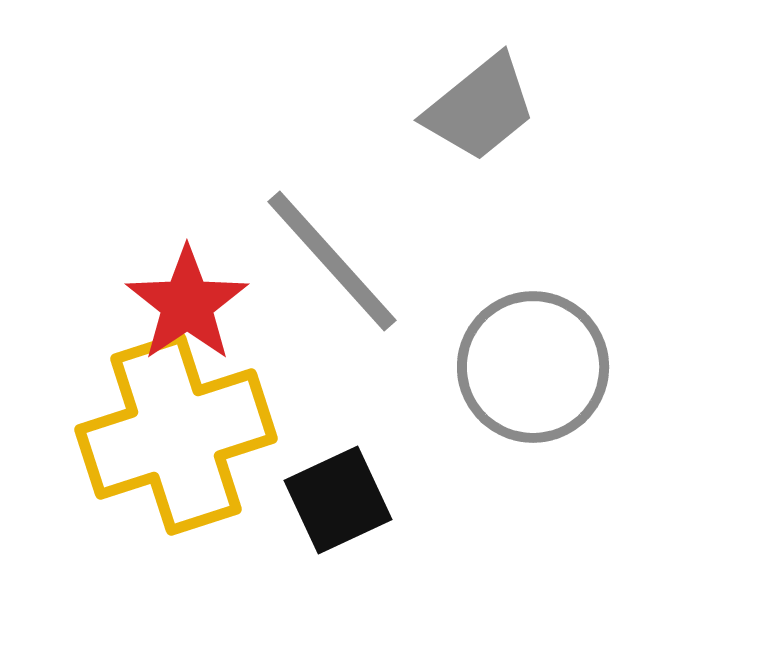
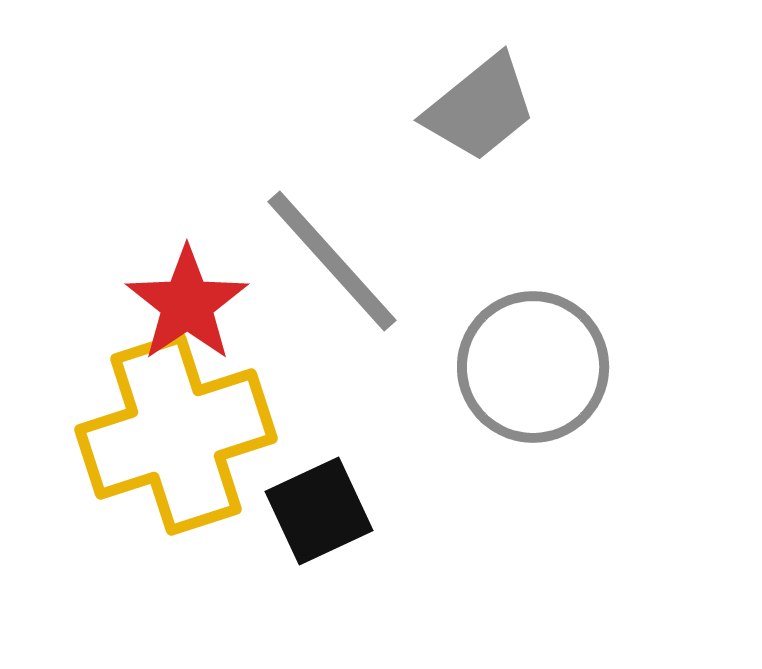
black square: moved 19 px left, 11 px down
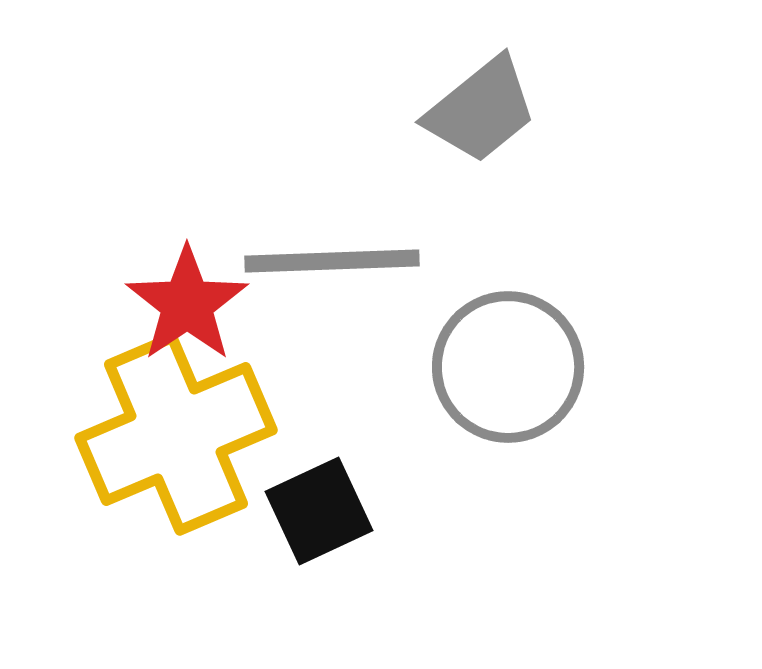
gray trapezoid: moved 1 px right, 2 px down
gray line: rotated 50 degrees counterclockwise
gray circle: moved 25 px left
yellow cross: rotated 5 degrees counterclockwise
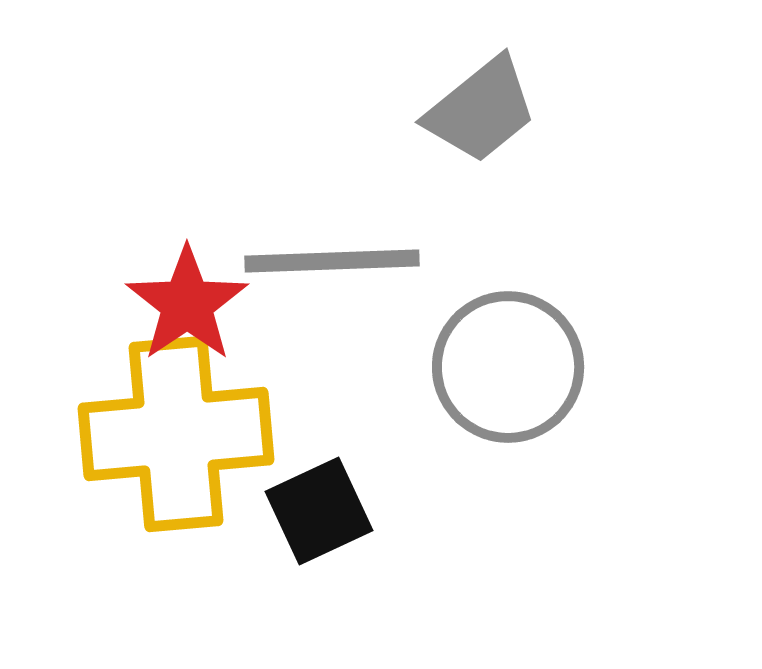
yellow cross: rotated 18 degrees clockwise
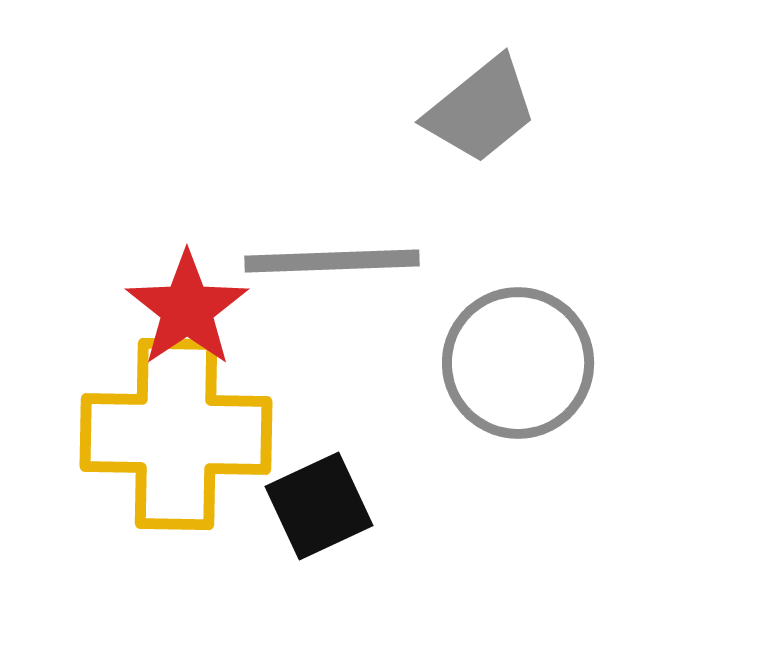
red star: moved 5 px down
gray circle: moved 10 px right, 4 px up
yellow cross: rotated 6 degrees clockwise
black square: moved 5 px up
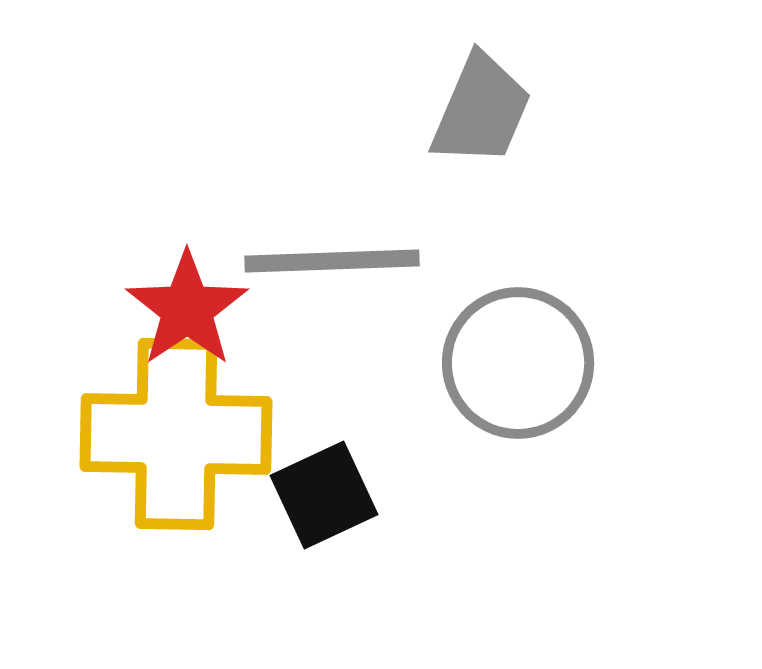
gray trapezoid: rotated 28 degrees counterclockwise
black square: moved 5 px right, 11 px up
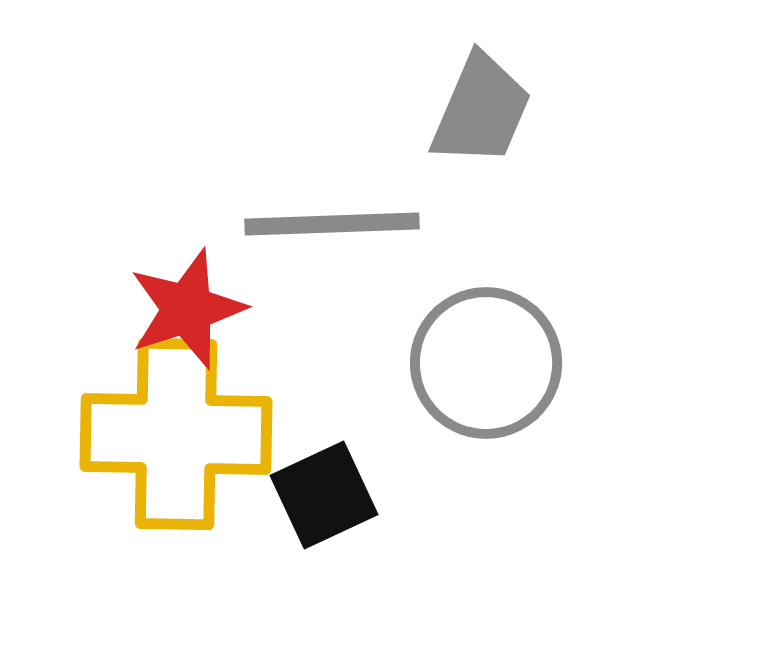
gray line: moved 37 px up
red star: rotated 16 degrees clockwise
gray circle: moved 32 px left
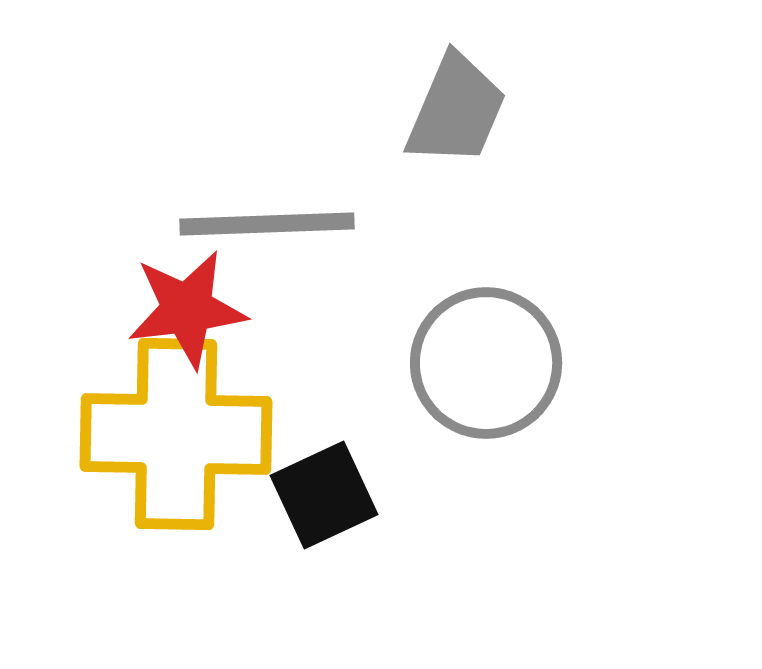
gray trapezoid: moved 25 px left
gray line: moved 65 px left
red star: rotated 11 degrees clockwise
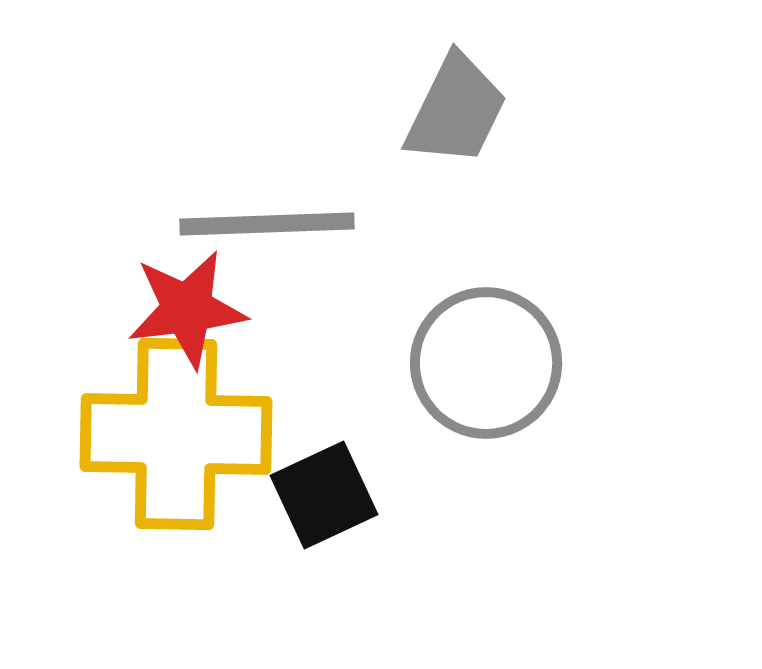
gray trapezoid: rotated 3 degrees clockwise
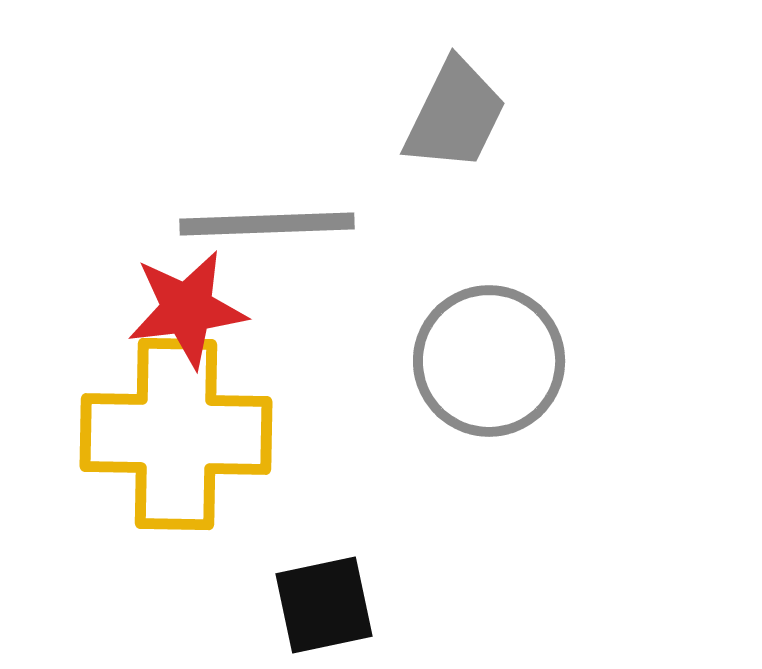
gray trapezoid: moved 1 px left, 5 px down
gray circle: moved 3 px right, 2 px up
black square: moved 110 px down; rotated 13 degrees clockwise
